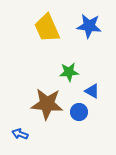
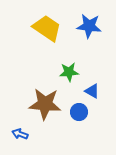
yellow trapezoid: rotated 148 degrees clockwise
brown star: moved 2 px left
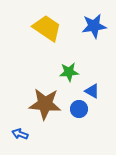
blue star: moved 5 px right; rotated 15 degrees counterclockwise
blue circle: moved 3 px up
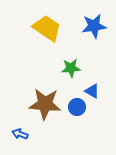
green star: moved 2 px right, 4 px up
blue circle: moved 2 px left, 2 px up
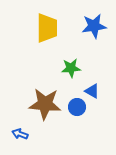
yellow trapezoid: rotated 56 degrees clockwise
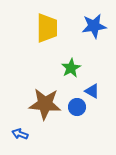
green star: rotated 24 degrees counterclockwise
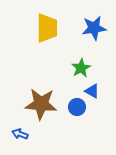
blue star: moved 2 px down
green star: moved 10 px right
brown star: moved 4 px left
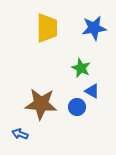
green star: rotated 18 degrees counterclockwise
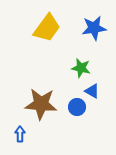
yellow trapezoid: rotated 36 degrees clockwise
green star: rotated 12 degrees counterclockwise
blue arrow: rotated 70 degrees clockwise
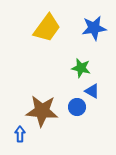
brown star: moved 1 px right, 7 px down
